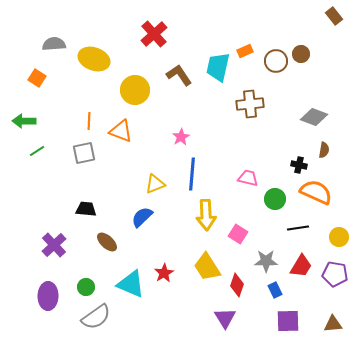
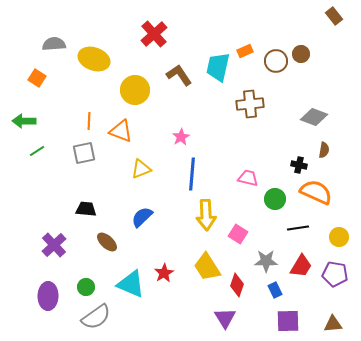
yellow triangle at (155, 184): moved 14 px left, 15 px up
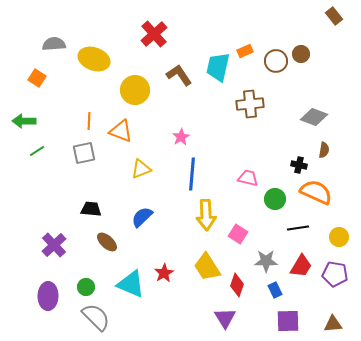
black trapezoid at (86, 209): moved 5 px right
gray semicircle at (96, 317): rotated 100 degrees counterclockwise
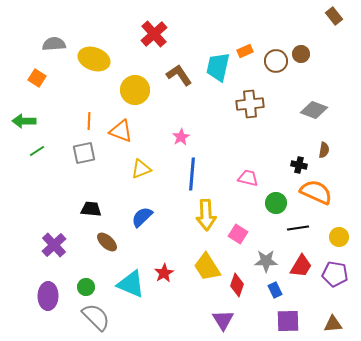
gray diamond at (314, 117): moved 7 px up
green circle at (275, 199): moved 1 px right, 4 px down
purple triangle at (225, 318): moved 2 px left, 2 px down
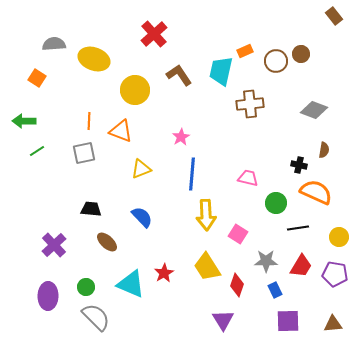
cyan trapezoid at (218, 67): moved 3 px right, 4 px down
blue semicircle at (142, 217): rotated 90 degrees clockwise
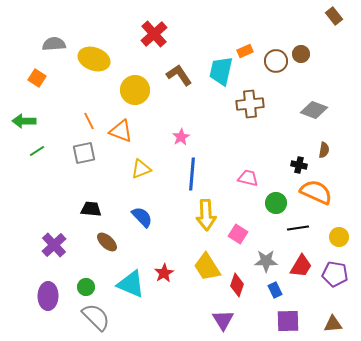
orange line at (89, 121): rotated 30 degrees counterclockwise
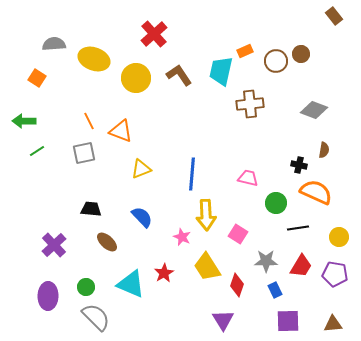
yellow circle at (135, 90): moved 1 px right, 12 px up
pink star at (181, 137): moved 1 px right, 100 px down; rotated 18 degrees counterclockwise
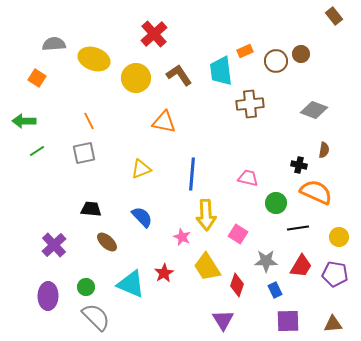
cyan trapezoid at (221, 71): rotated 20 degrees counterclockwise
orange triangle at (121, 131): moved 43 px right, 9 px up; rotated 10 degrees counterclockwise
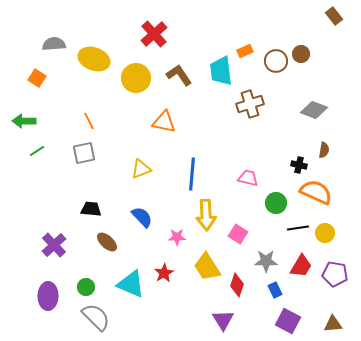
brown cross at (250, 104): rotated 12 degrees counterclockwise
pink star at (182, 237): moved 5 px left; rotated 24 degrees counterclockwise
yellow circle at (339, 237): moved 14 px left, 4 px up
purple square at (288, 321): rotated 30 degrees clockwise
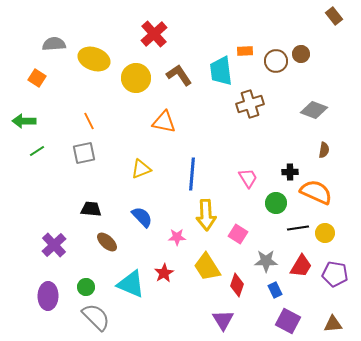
orange rectangle at (245, 51): rotated 21 degrees clockwise
black cross at (299, 165): moved 9 px left, 7 px down; rotated 14 degrees counterclockwise
pink trapezoid at (248, 178): rotated 45 degrees clockwise
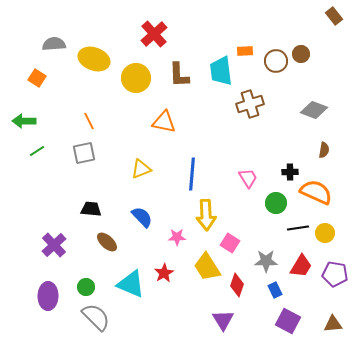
brown L-shape at (179, 75): rotated 148 degrees counterclockwise
pink square at (238, 234): moved 8 px left, 9 px down
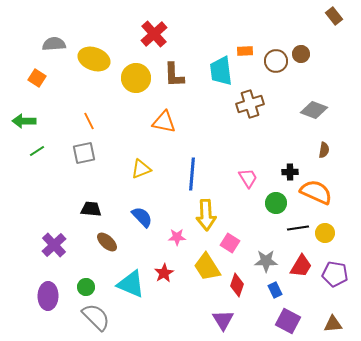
brown L-shape at (179, 75): moved 5 px left
